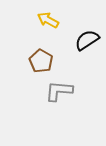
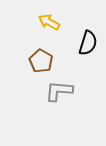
yellow arrow: moved 1 px right, 2 px down
black semicircle: moved 1 px right, 3 px down; rotated 140 degrees clockwise
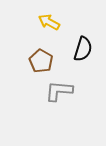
black semicircle: moved 5 px left, 6 px down
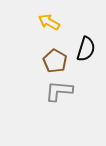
black semicircle: moved 3 px right
brown pentagon: moved 14 px right
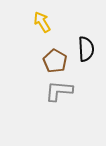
yellow arrow: moved 7 px left; rotated 30 degrees clockwise
black semicircle: rotated 20 degrees counterclockwise
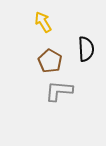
yellow arrow: moved 1 px right
brown pentagon: moved 5 px left
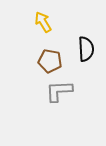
brown pentagon: rotated 20 degrees counterclockwise
gray L-shape: rotated 8 degrees counterclockwise
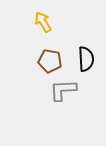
black semicircle: moved 10 px down
gray L-shape: moved 4 px right, 1 px up
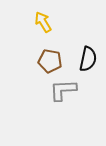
black semicircle: moved 2 px right; rotated 15 degrees clockwise
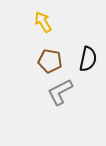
gray L-shape: moved 3 px left, 2 px down; rotated 24 degrees counterclockwise
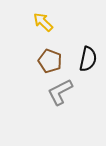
yellow arrow: rotated 15 degrees counterclockwise
brown pentagon: rotated 10 degrees clockwise
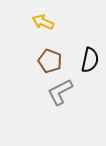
yellow arrow: rotated 20 degrees counterclockwise
black semicircle: moved 2 px right, 1 px down
